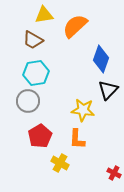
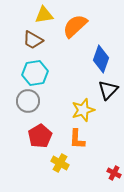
cyan hexagon: moved 1 px left
yellow star: rotated 25 degrees counterclockwise
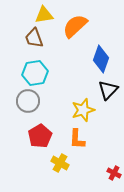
brown trapezoid: moved 1 px right, 2 px up; rotated 40 degrees clockwise
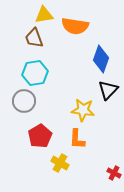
orange semicircle: rotated 128 degrees counterclockwise
gray circle: moved 4 px left
yellow star: rotated 25 degrees clockwise
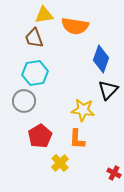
yellow cross: rotated 18 degrees clockwise
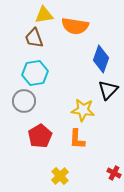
yellow cross: moved 13 px down
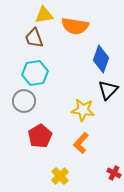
orange L-shape: moved 4 px right, 4 px down; rotated 40 degrees clockwise
